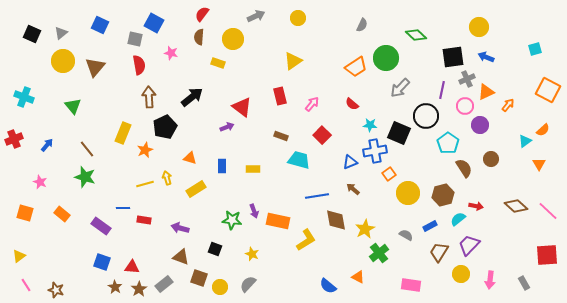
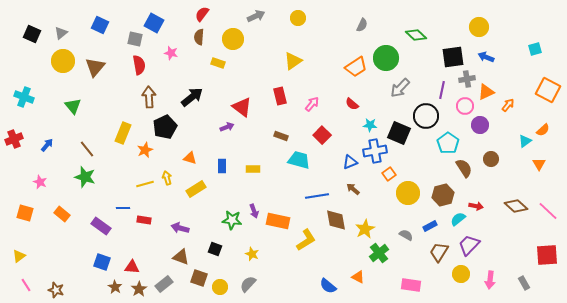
gray cross at (467, 79): rotated 14 degrees clockwise
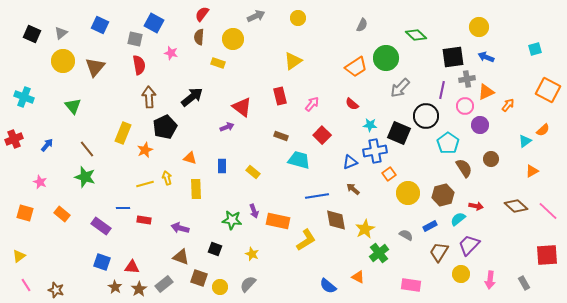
orange triangle at (539, 164): moved 7 px left, 7 px down; rotated 32 degrees clockwise
yellow rectangle at (253, 169): moved 3 px down; rotated 40 degrees clockwise
yellow rectangle at (196, 189): rotated 60 degrees counterclockwise
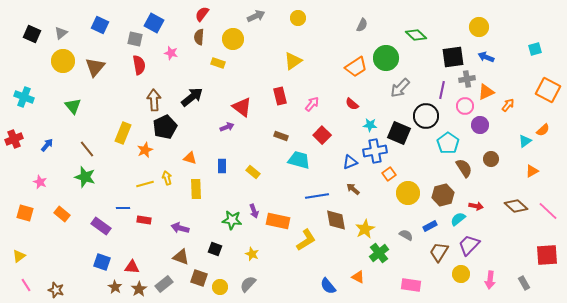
brown arrow at (149, 97): moved 5 px right, 3 px down
blue semicircle at (328, 286): rotated 12 degrees clockwise
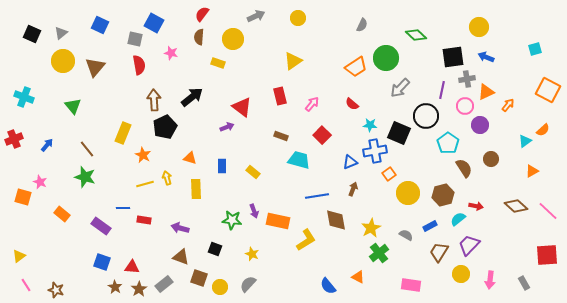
orange star at (145, 150): moved 2 px left, 5 px down; rotated 21 degrees counterclockwise
brown arrow at (353, 189): rotated 72 degrees clockwise
orange square at (25, 213): moved 2 px left, 16 px up
yellow star at (365, 229): moved 6 px right, 1 px up
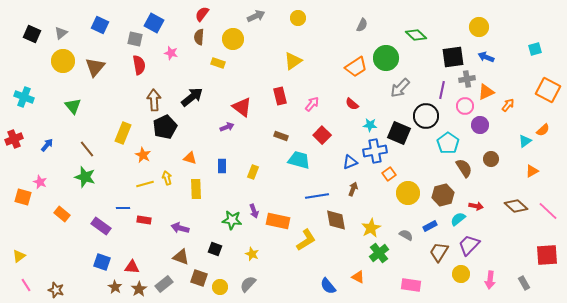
yellow rectangle at (253, 172): rotated 72 degrees clockwise
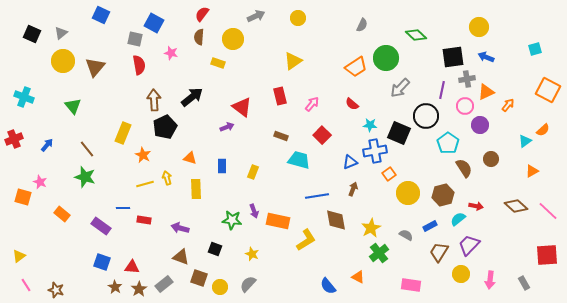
blue square at (100, 25): moved 1 px right, 10 px up
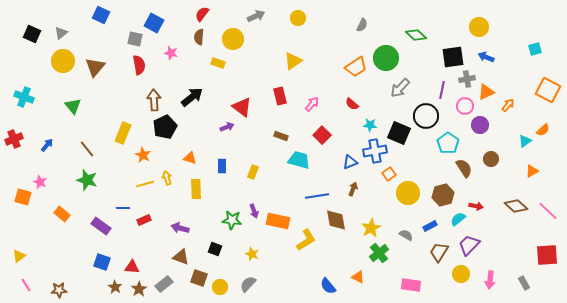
green star at (85, 177): moved 2 px right, 3 px down
red rectangle at (144, 220): rotated 32 degrees counterclockwise
brown star at (56, 290): moved 3 px right; rotated 21 degrees counterclockwise
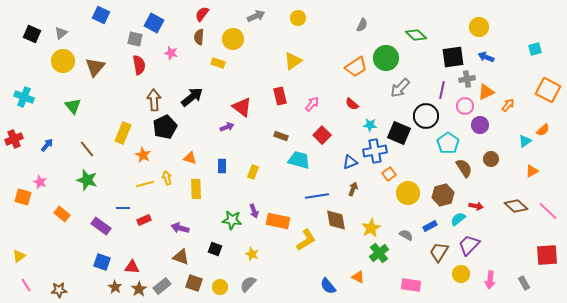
brown square at (199, 278): moved 5 px left, 5 px down
gray rectangle at (164, 284): moved 2 px left, 2 px down
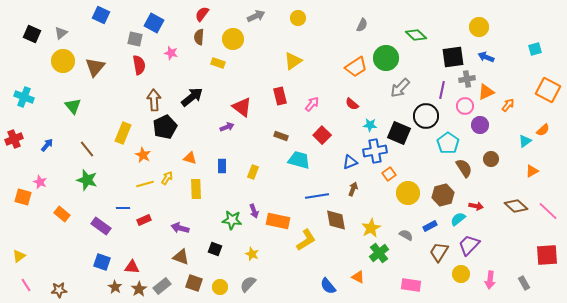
yellow arrow at (167, 178): rotated 48 degrees clockwise
